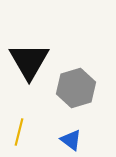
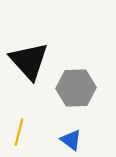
black triangle: rotated 12 degrees counterclockwise
gray hexagon: rotated 15 degrees clockwise
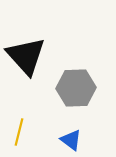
black triangle: moved 3 px left, 5 px up
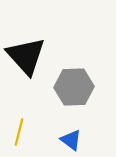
gray hexagon: moved 2 px left, 1 px up
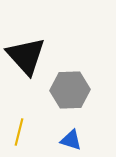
gray hexagon: moved 4 px left, 3 px down
blue triangle: rotated 20 degrees counterclockwise
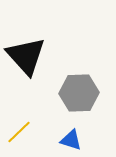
gray hexagon: moved 9 px right, 3 px down
yellow line: rotated 32 degrees clockwise
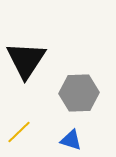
black triangle: moved 4 px down; rotated 15 degrees clockwise
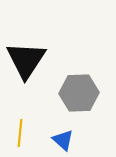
yellow line: moved 1 px right, 1 px down; rotated 40 degrees counterclockwise
blue triangle: moved 8 px left; rotated 25 degrees clockwise
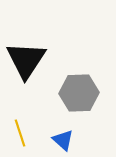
yellow line: rotated 24 degrees counterclockwise
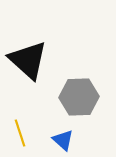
black triangle: moved 2 px right; rotated 21 degrees counterclockwise
gray hexagon: moved 4 px down
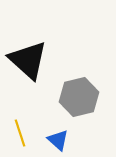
gray hexagon: rotated 12 degrees counterclockwise
blue triangle: moved 5 px left
